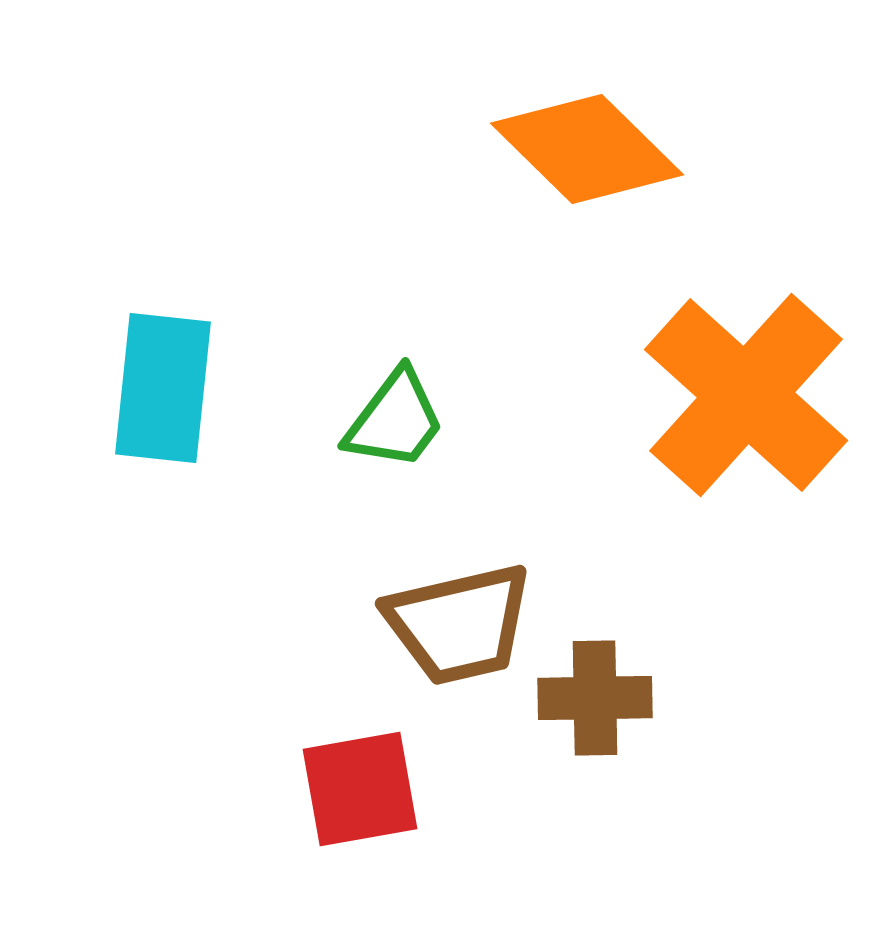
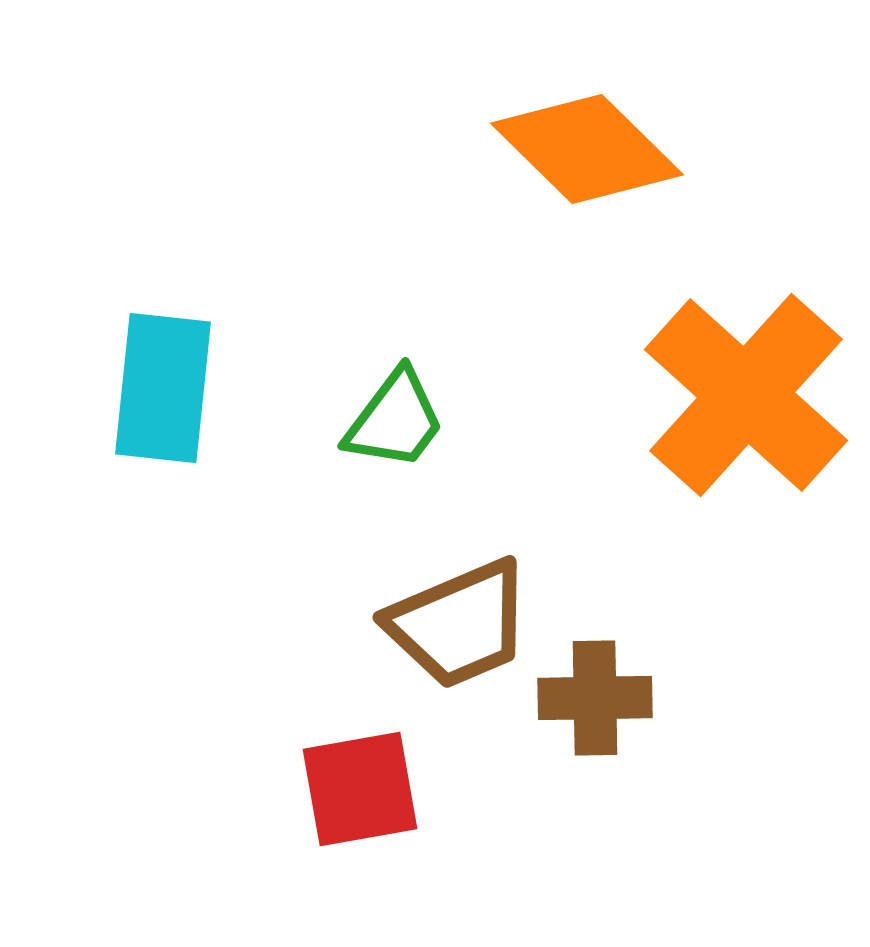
brown trapezoid: rotated 10 degrees counterclockwise
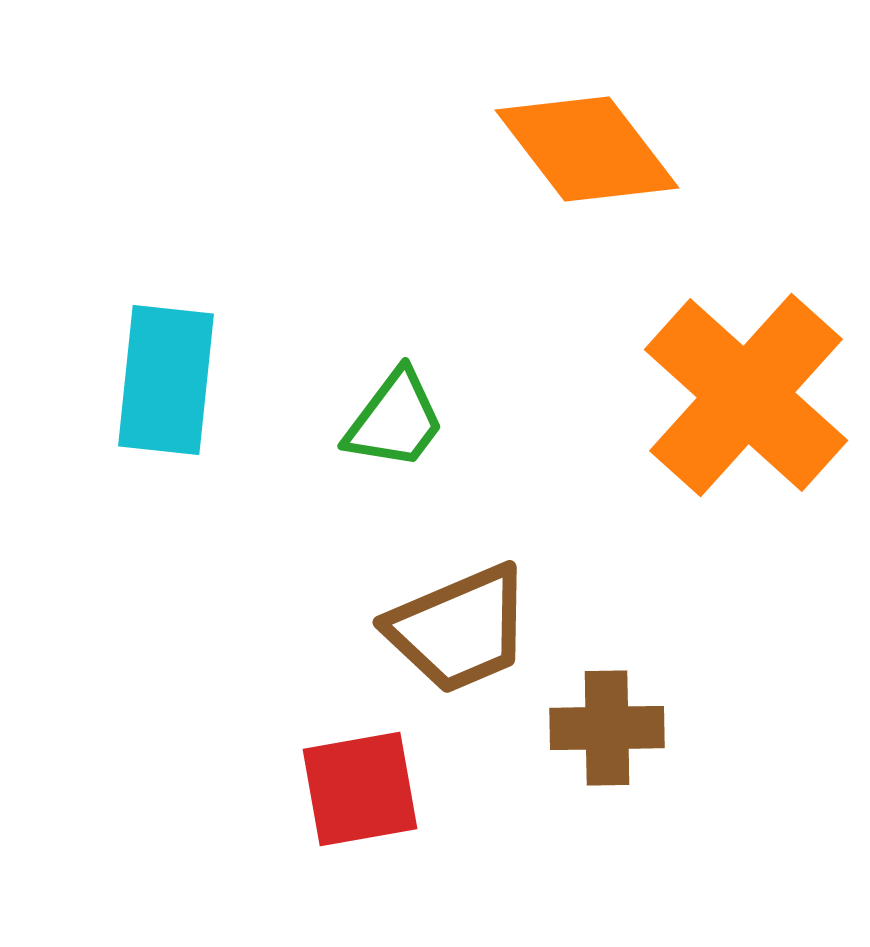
orange diamond: rotated 8 degrees clockwise
cyan rectangle: moved 3 px right, 8 px up
brown trapezoid: moved 5 px down
brown cross: moved 12 px right, 30 px down
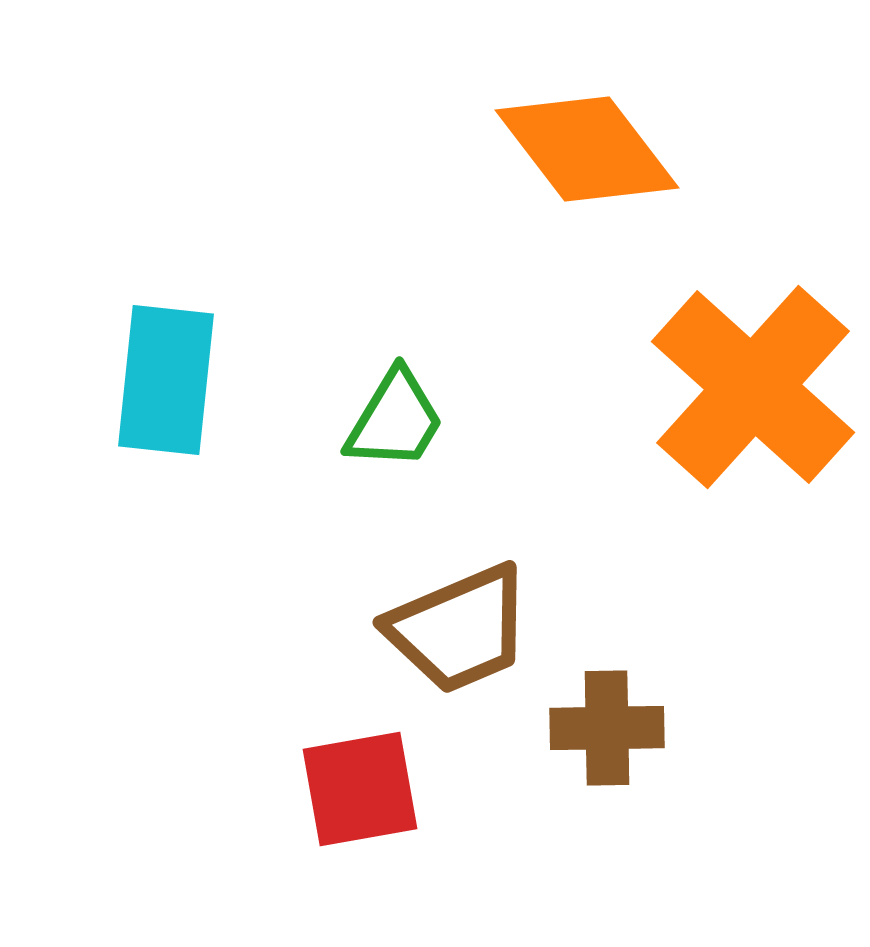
orange cross: moved 7 px right, 8 px up
green trapezoid: rotated 6 degrees counterclockwise
